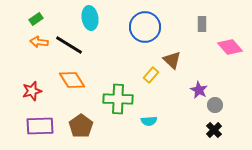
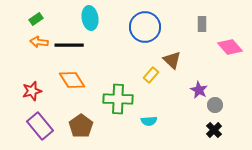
black line: rotated 32 degrees counterclockwise
purple rectangle: rotated 52 degrees clockwise
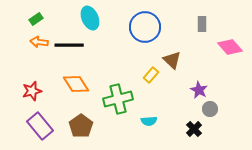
cyan ellipse: rotated 15 degrees counterclockwise
orange diamond: moved 4 px right, 4 px down
green cross: rotated 16 degrees counterclockwise
gray circle: moved 5 px left, 4 px down
black cross: moved 20 px left, 1 px up
